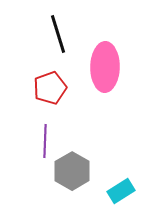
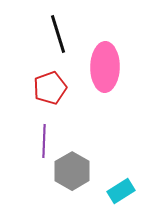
purple line: moved 1 px left
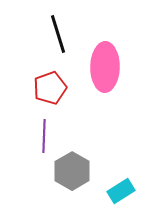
purple line: moved 5 px up
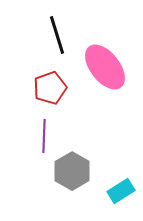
black line: moved 1 px left, 1 px down
pink ellipse: rotated 39 degrees counterclockwise
